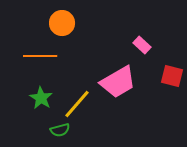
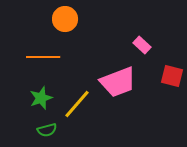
orange circle: moved 3 px right, 4 px up
orange line: moved 3 px right, 1 px down
pink trapezoid: rotated 9 degrees clockwise
green star: rotated 20 degrees clockwise
green semicircle: moved 13 px left
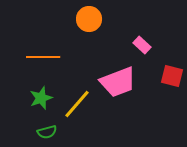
orange circle: moved 24 px right
green semicircle: moved 2 px down
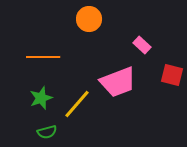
red square: moved 1 px up
